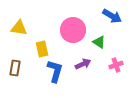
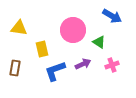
pink cross: moved 4 px left
blue L-shape: rotated 125 degrees counterclockwise
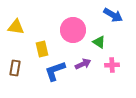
blue arrow: moved 1 px right, 1 px up
yellow triangle: moved 3 px left, 1 px up
pink cross: rotated 16 degrees clockwise
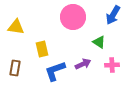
blue arrow: rotated 90 degrees clockwise
pink circle: moved 13 px up
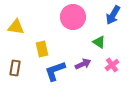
pink cross: rotated 32 degrees counterclockwise
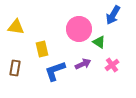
pink circle: moved 6 px right, 12 px down
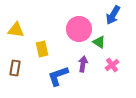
yellow triangle: moved 3 px down
purple arrow: rotated 56 degrees counterclockwise
blue L-shape: moved 3 px right, 5 px down
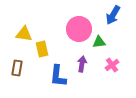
yellow triangle: moved 8 px right, 4 px down
green triangle: rotated 40 degrees counterclockwise
purple arrow: moved 1 px left
brown rectangle: moved 2 px right
blue L-shape: rotated 65 degrees counterclockwise
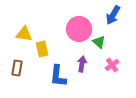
green triangle: rotated 48 degrees clockwise
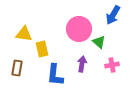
pink cross: rotated 24 degrees clockwise
blue L-shape: moved 3 px left, 1 px up
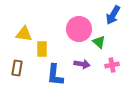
yellow rectangle: rotated 14 degrees clockwise
purple arrow: rotated 91 degrees clockwise
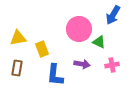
yellow triangle: moved 6 px left, 4 px down; rotated 18 degrees counterclockwise
green triangle: rotated 16 degrees counterclockwise
yellow rectangle: rotated 21 degrees counterclockwise
